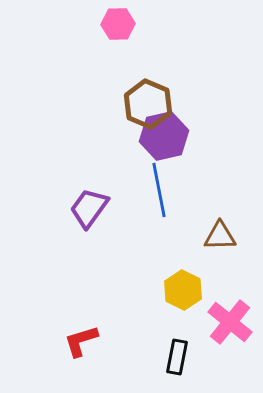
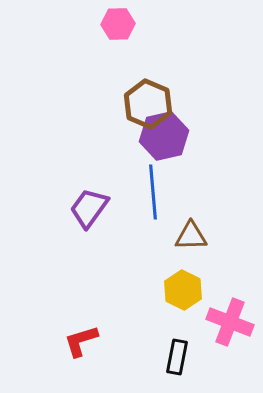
blue line: moved 6 px left, 2 px down; rotated 6 degrees clockwise
brown triangle: moved 29 px left
pink cross: rotated 18 degrees counterclockwise
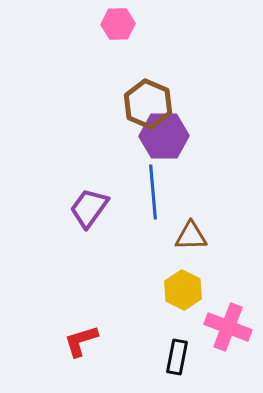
purple hexagon: rotated 12 degrees clockwise
pink cross: moved 2 px left, 5 px down
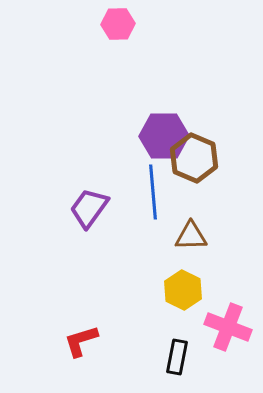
brown hexagon: moved 46 px right, 54 px down
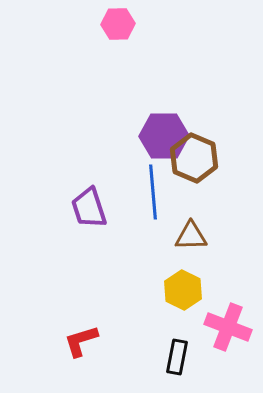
purple trapezoid: rotated 54 degrees counterclockwise
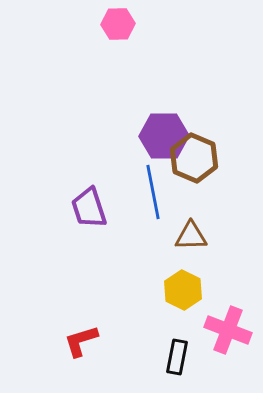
blue line: rotated 6 degrees counterclockwise
pink cross: moved 3 px down
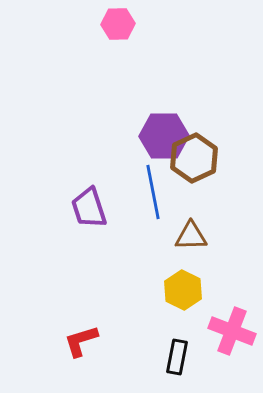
brown hexagon: rotated 12 degrees clockwise
pink cross: moved 4 px right, 1 px down
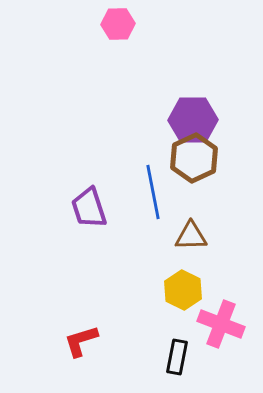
purple hexagon: moved 29 px right, 16 px up
pink cross: moved 11 px left, 7 px up
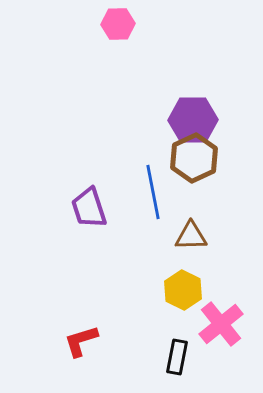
pink cross: rotated 30 degrees clockwise
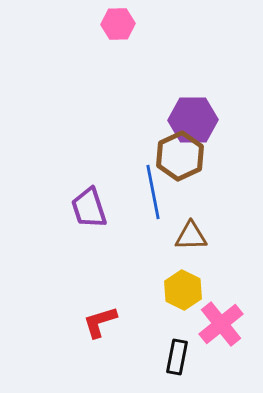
brown hexagon: moved 14 px left, 2 px up
red L-shape: moved 19 px right, 19 px up
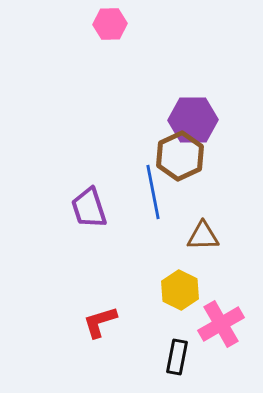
pink hexagon: moved 8 px left
brown triangle: moved 12 px right
yellow hexagon: moved 3 px left
pink cross: rotated 9 degrees clockwise
